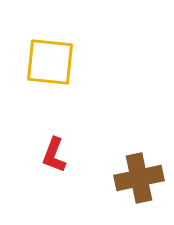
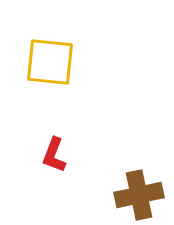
brown cross: moved 17 px down
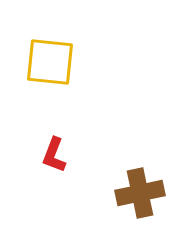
brown cross: moved 1 px right, 2 px up
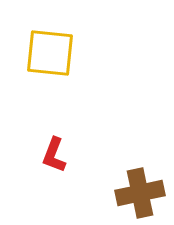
yellow square: moved 9 px up
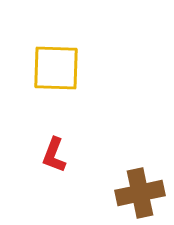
yellow square: moved 6 px right, 15 px down; rotated 4 degrees counterclockwise
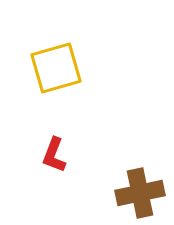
yellow square: rotated 18 degrees counterclockwise
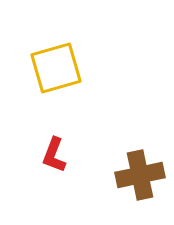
brown cross: moved 18 px up
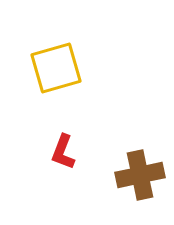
red L-shape: moved 9 px right, 3 px up
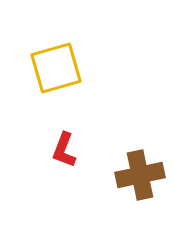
red L-shape: moved 1 px right, 2 px up
